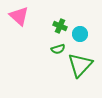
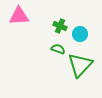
pink triangle: rotated 45 degrees counterclockwise
green semicircle: rotated 144 degrees counterclockwise
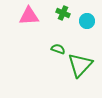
pink triangle: moved 10 px right
green cross: moved 3 px right, 13 px up
cyan circle: moved 7 px right, 13 px up
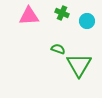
green cross: moved 1 px left
green triangle: moved 1 px left; rotated 12 degrees counterclockwise
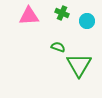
green semicircle: moved 2 px up
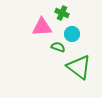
pink triangle: moved 13 px right, 11 px down
cyan circle: moved 15 px left, 13 px down
green triangle: moved 2 px down; rotated 24 degrees counterclockwise
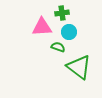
green cross: rotated 32 degrees counterclockwise
cyan circle: moved 3 px left, 2 px up
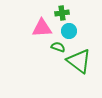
pink triangle: moved 1 px down
cyan circle: moved 1 px up
green triangle: moved 6 px up
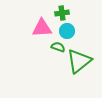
cyan circle: moved 2 px left
green triangle: rotated 44 degrees clockwise
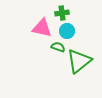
pink triangle: rotated 15 degrees clockwise
